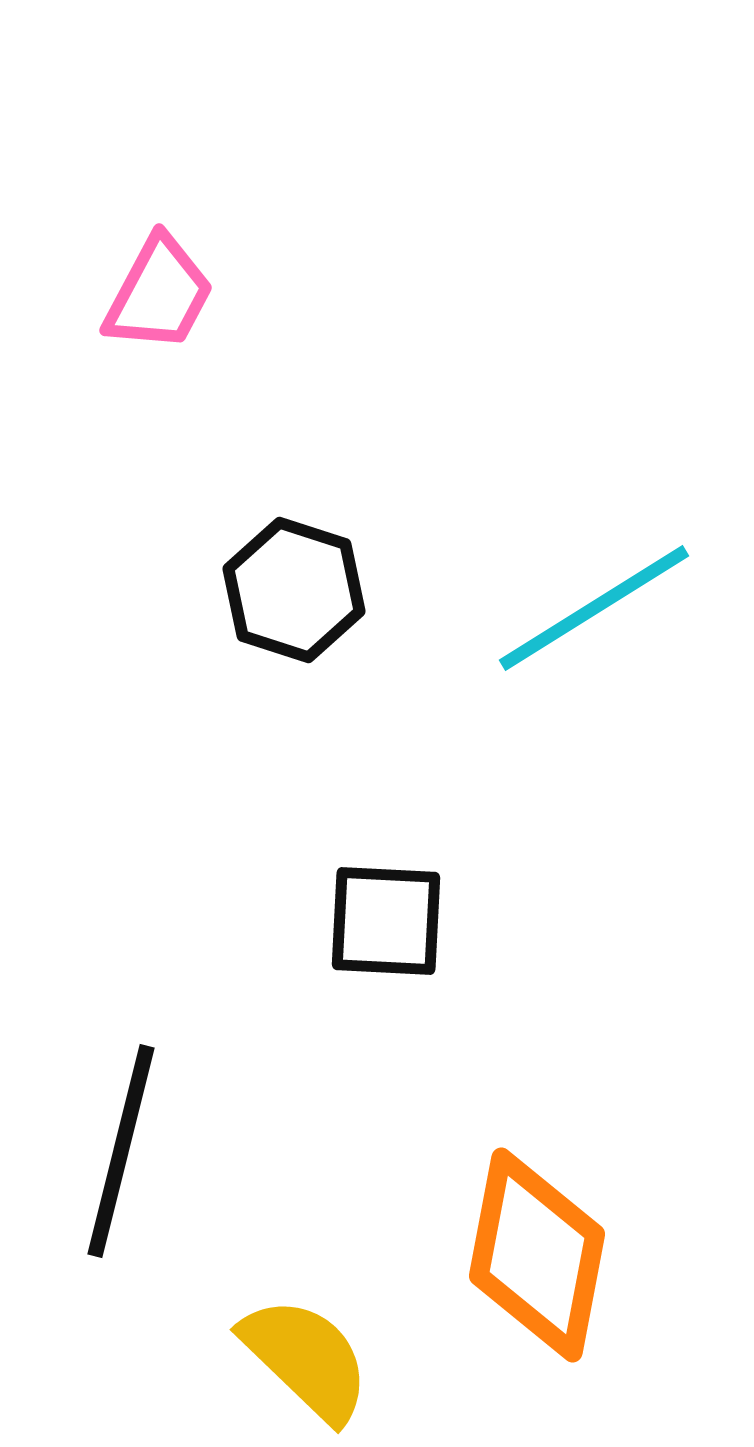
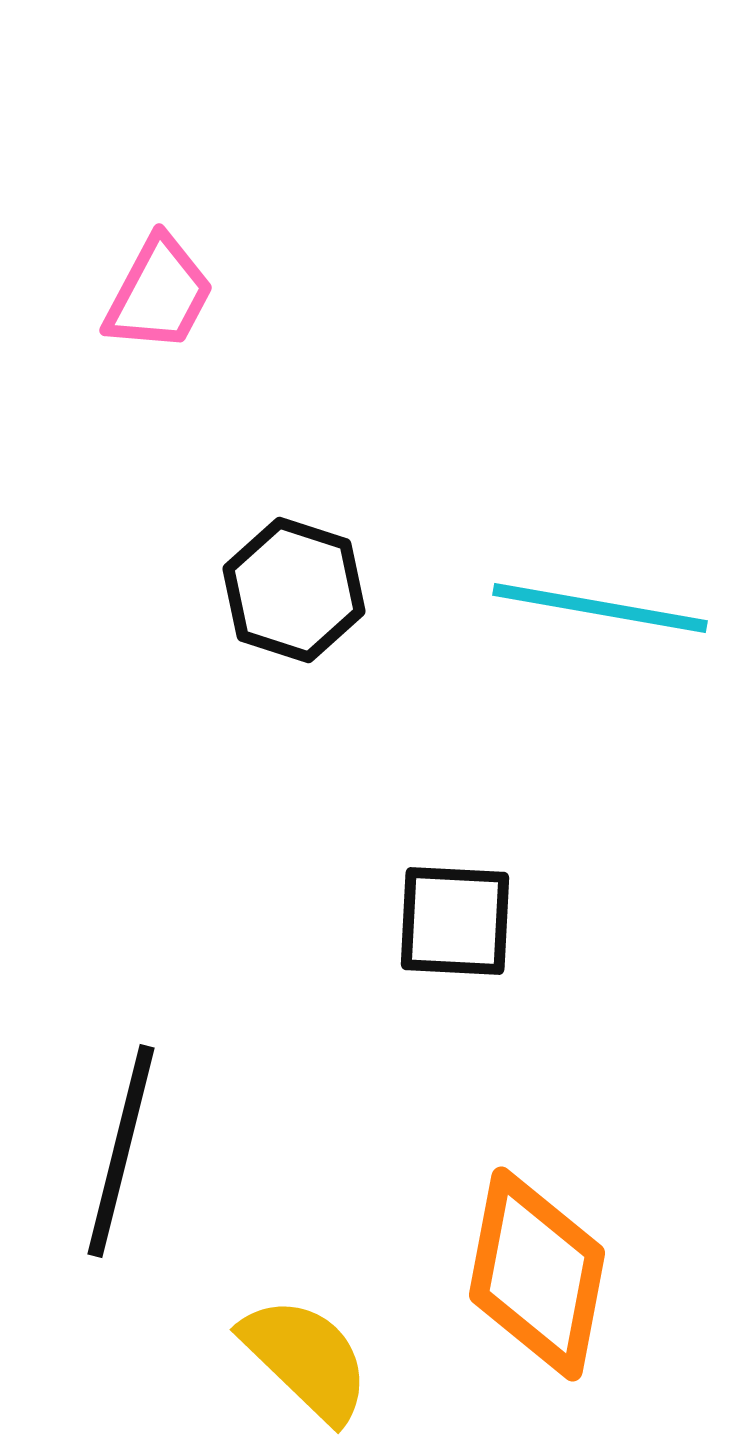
cyan line: moved 6 px right; rotated 42 degrees clockwise
black square: moved 69 px right
orange diamond: moved 19 px down
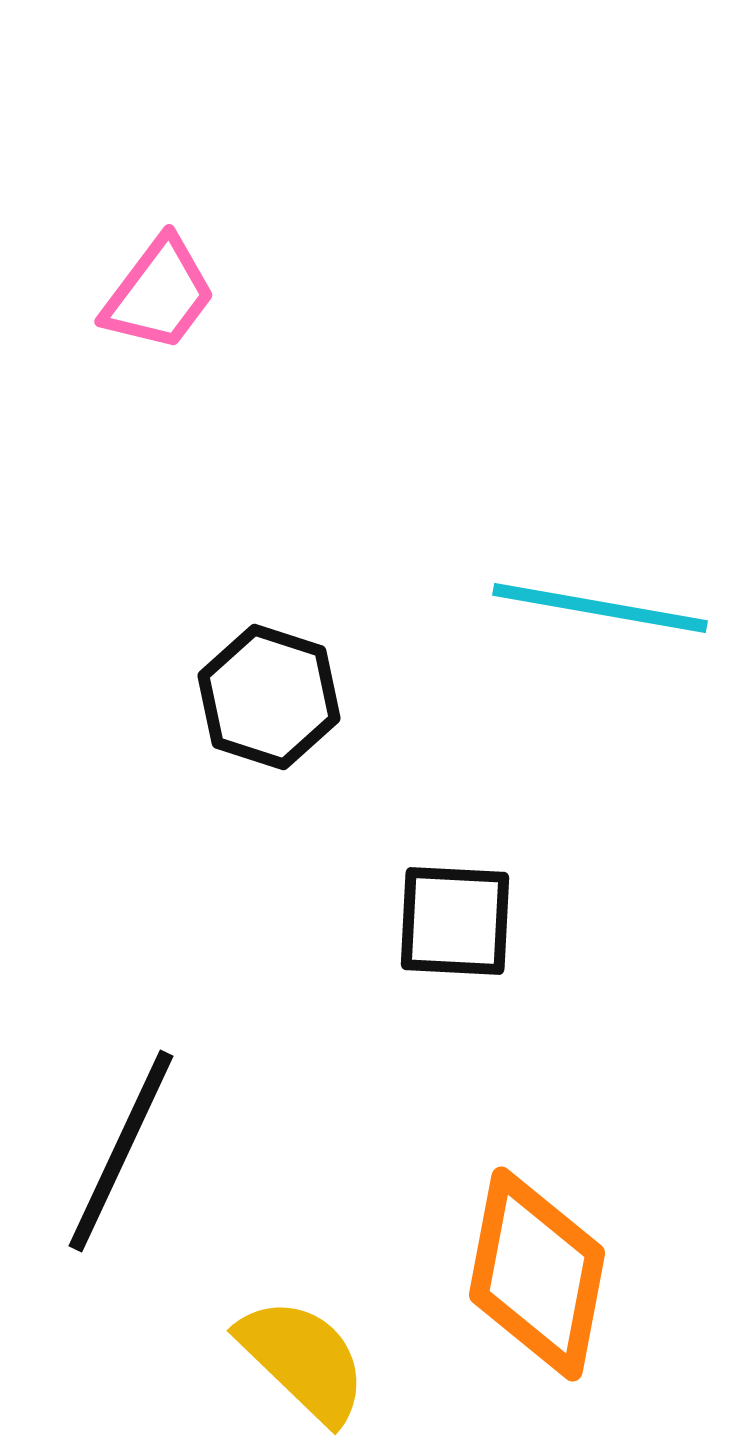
pink trapezoid: rotated 9 degrees clockwise
black hexagon: moved 25 px left, 107 px down
black line: rotated 11 degrees clockwise
yellow semicircle: moved 3 px left, 1 px down
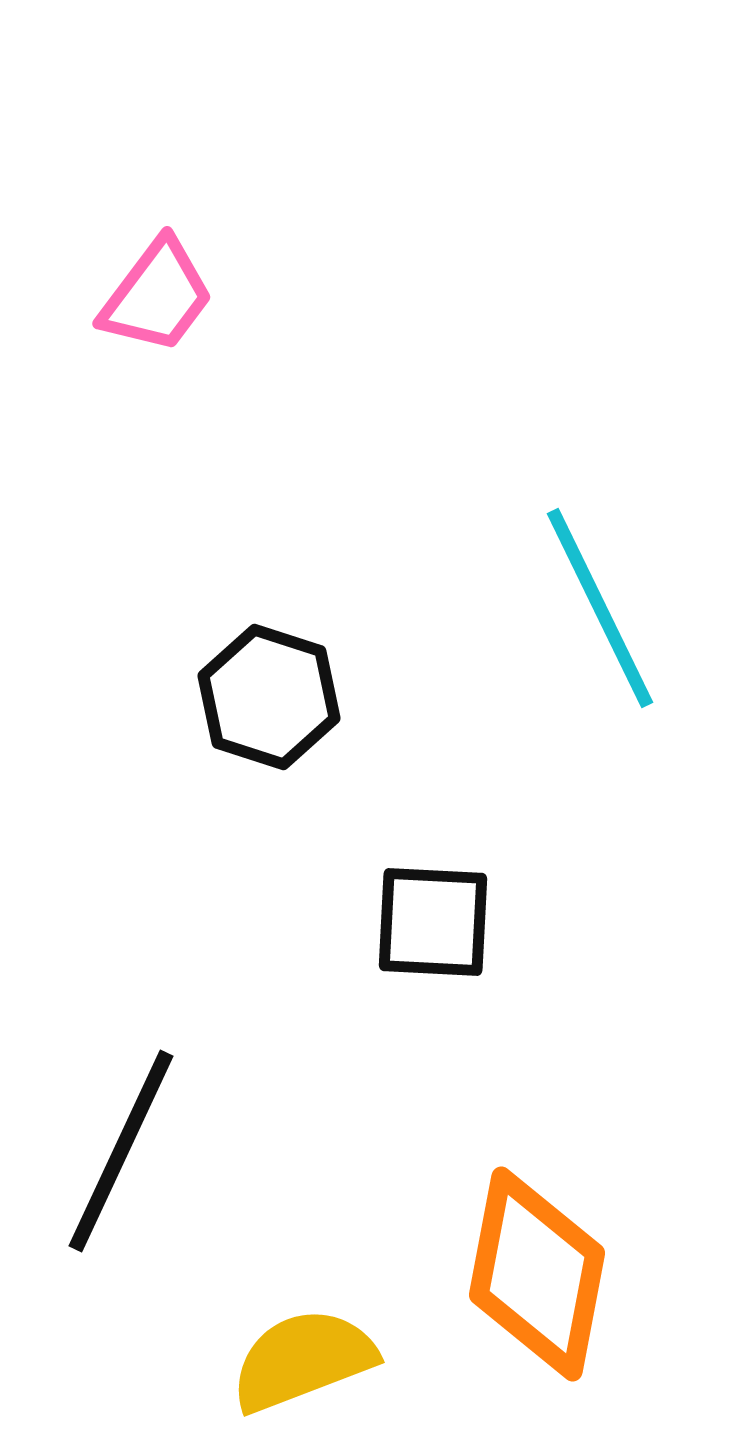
pink trapezoid: moved 2 px left, 2 px down
cyan line: rotated 54 degrees clockwise
black square: moved 22 px left, 1 px down
yellow semicircle: rotated 65 degrees counterclockwise
